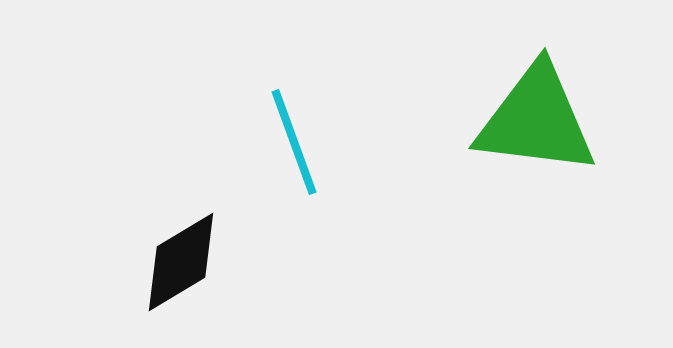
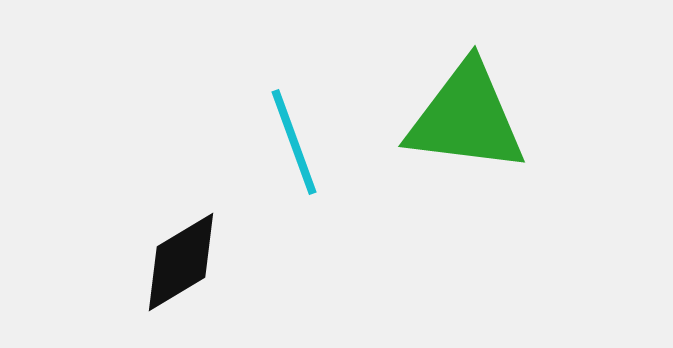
green triangle: moved 70 px left, 2 px up
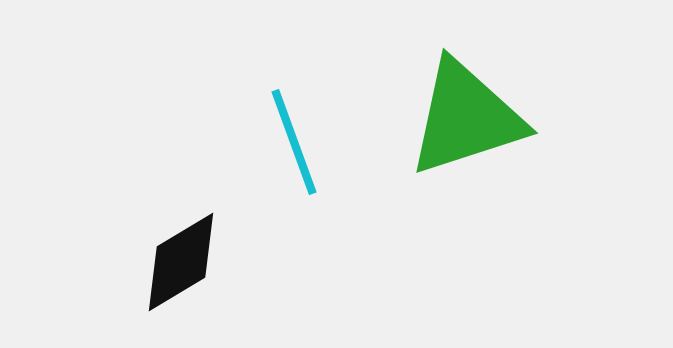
green triangle: rotated 25 degrees counterclockwise
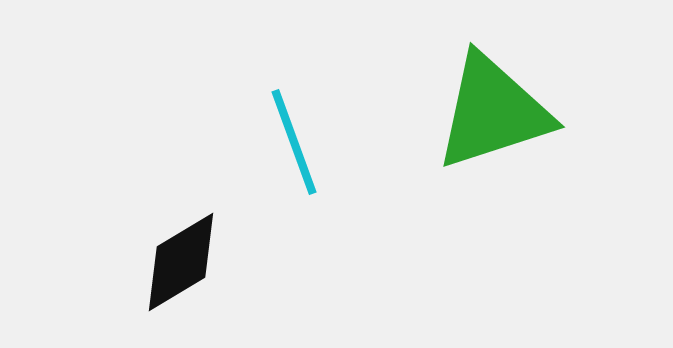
green triangle: moved 27 px right, 6 px up
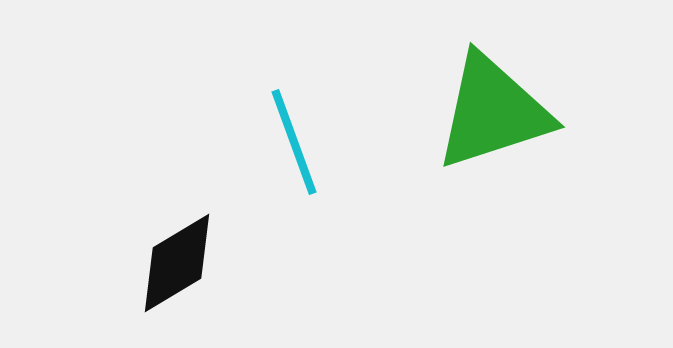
black diamond: moved 4 px left, 1 px down
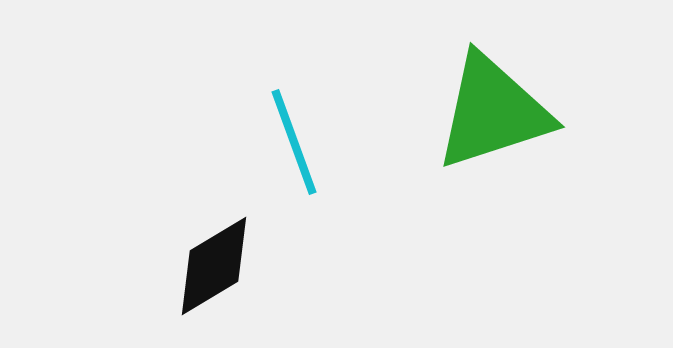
black diamond: moved 37 px right, 3 px down
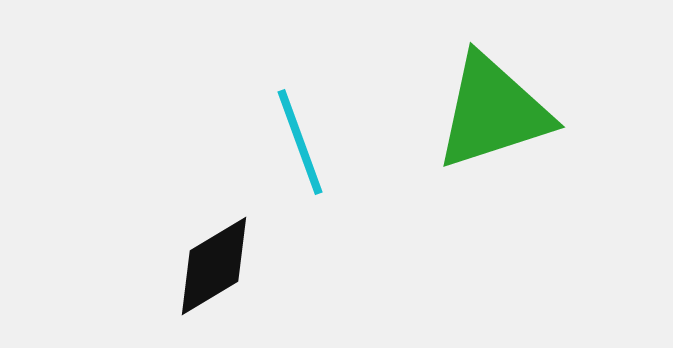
cyan line: moved 6 px right
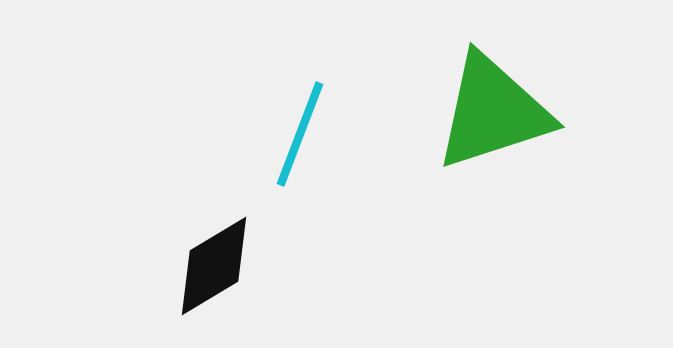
cyan line: moved 8 px up; rotated 41 degrees clockwise
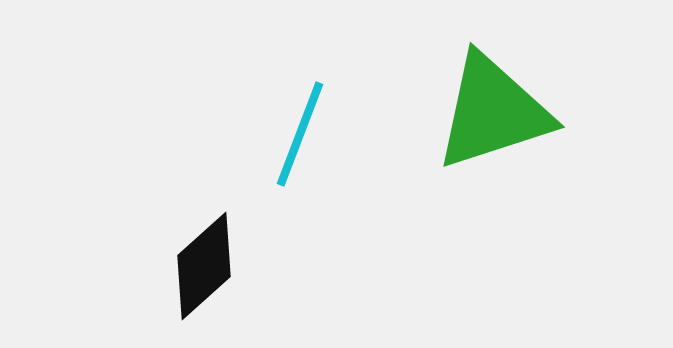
black diamond: moved 10 px left; rotated 11 degrees counterclockwise
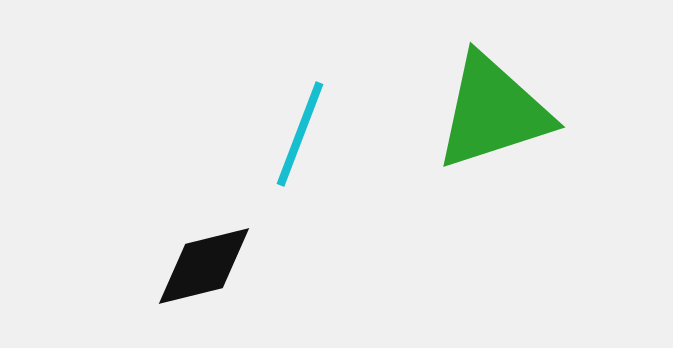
black diamond: rotated 28 degrees clockwise
